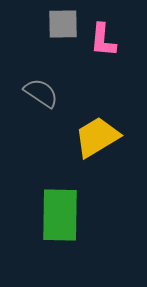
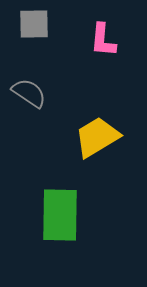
gray square: moved 29 px left
gray semicircle: moved 12 px left
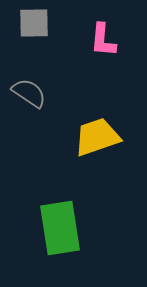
gray square: moved 1 px up
yellow trapezoid: rotated 12 degrees clockwise
green rectangle: moved 13 px down; rotated 10 degrees counterclockwise
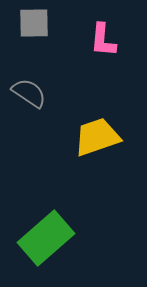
green rectangle: moved 14 px left, 10 px down; rotated 58 degrees clockwise
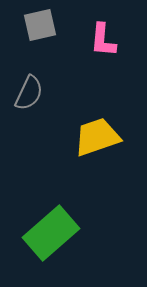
gray square: moved 6 px right, 2 px down; rotated 12 degrees counterclockwise
gray semicircle: rotated 81 degrees clockwise
green rectangle: moved 5 px right, 5 px up
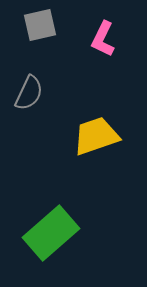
pink L-shape: moved 1 px up; rotated 21 degrees clockwise
yellow trapezoid: moved 1 px left, 1 px up
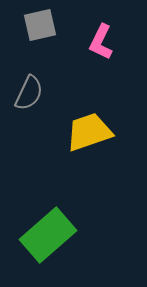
pink L-shape: moved 2 px left, 3 px down
yellow trapezoid: moved 7 px left, 4 px up
green rectangle: moved 3 px left, 2 px down
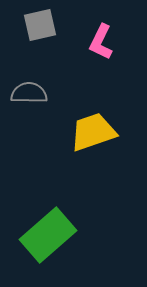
gray semicircle: rotated 114 degrees counterclockwise
yellow trapezoid: moved 4 px right
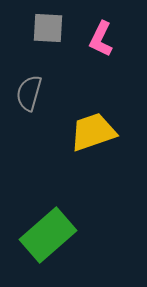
gray square: moved 8 px right, 3 px down; rotated 16 degrees clockwise
pink L-shape: moved 3 px up
gray semicircle: rotated 75 degrees counterclockwise
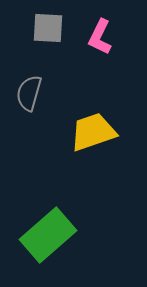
pink L-shape: moved 1 px left, 2 px up
